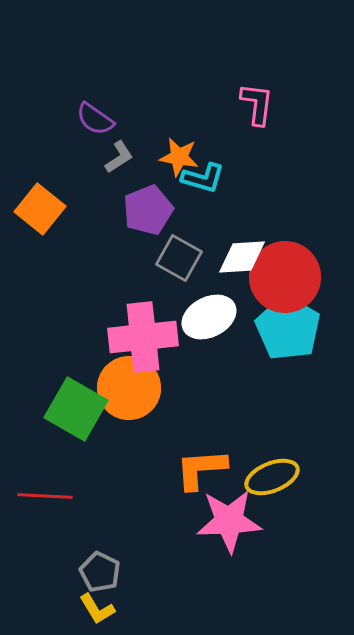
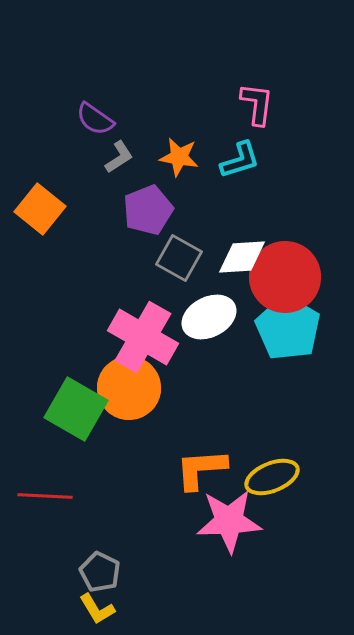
cyan L-shape: moved 37 px right, 18 px up; rotated 33 degrees counterclockwise
pink cross: rotated 36 degrees clockwise
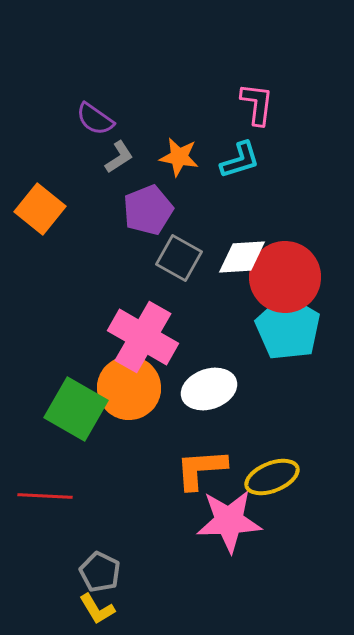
white ellipse: moved 72 px down; rotated 8 degrees clockwise
